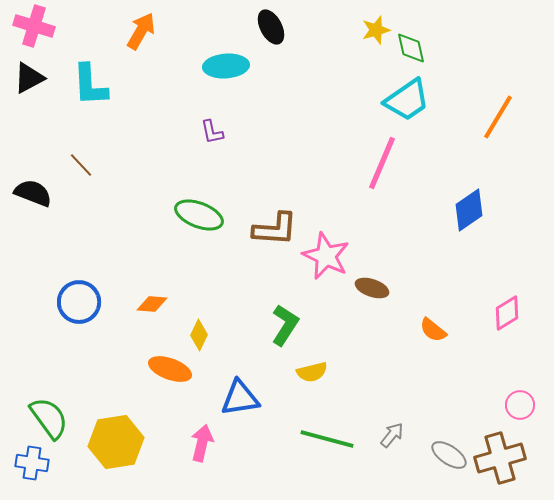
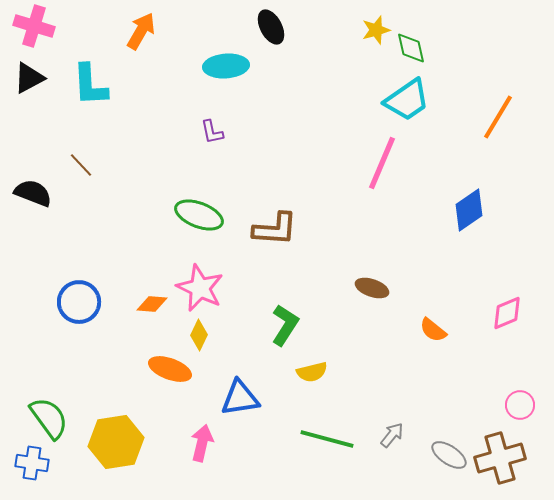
pink star: moved 126 px left, 32 px down
pink diamond: rotated 9 degrees clockwise
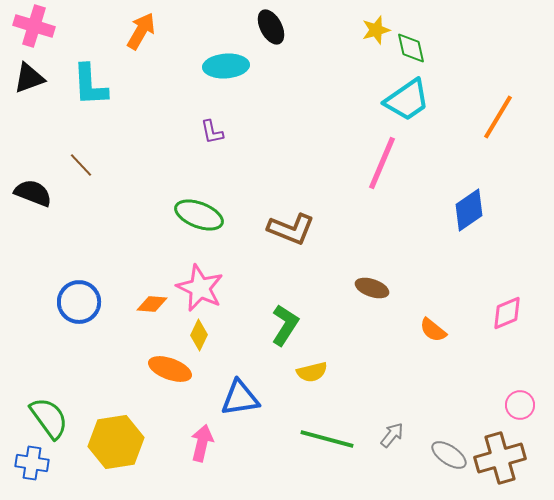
black triangle: rotated 8 degrees clockwise
brown L-shape: moved 16 px right; rotated 18 degrees clockwise
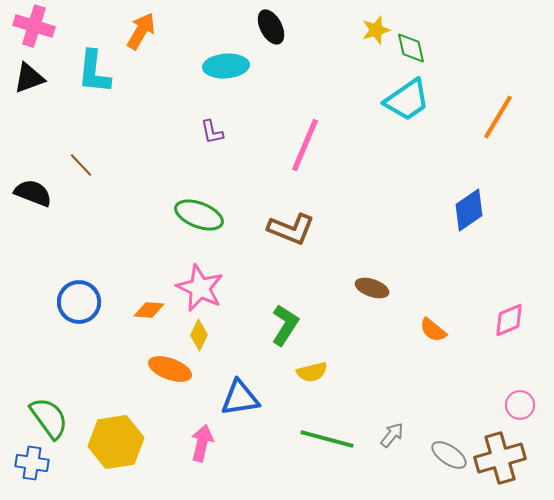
cyan L-shape: moved 4 px right, 13 px up; rotated 9 degrees clockwise
pink line: moved 77 px left, 18 px up
orange diamond: moved 3 px left, 6 px down
pink diamond: moved 2 px right, 7 px down
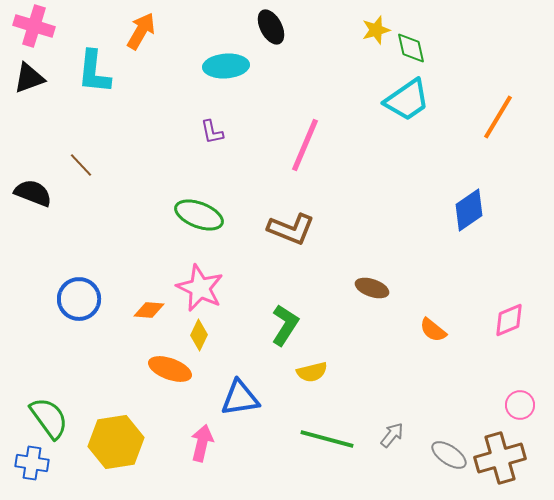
blue circle: moved 3 px up
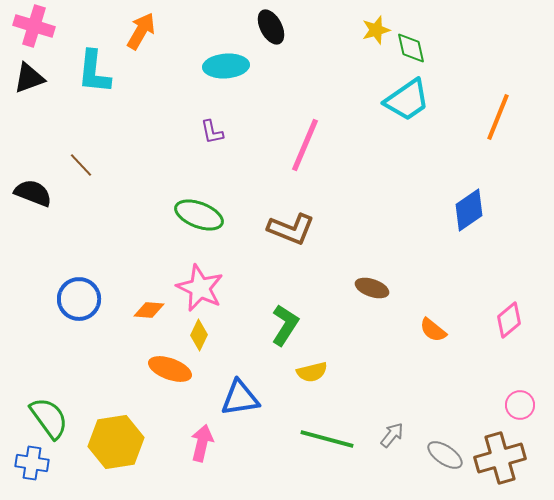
orange line: rotated 9 degrees counterclockwise
pink diamond: rotated 18 degrees counterclockwise
gray ellipse: moved 4 px left
